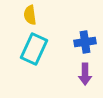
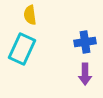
cyan rectangle: moved 12 px left
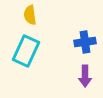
cyan rectangle: moved 4 px right, 2 px down
purple arrow: moved 2 px down
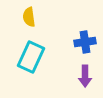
yellow semicircle: moved 1 px left, 2 px down
cyan rectangle: moved 5 px right, 6 px down
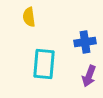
cyan rectangle: moved 13 px right, 7 px down; rotated 20 degrees counterclockwise
purple arrow: moved 4 px right; rotated 20 degrees clockwise
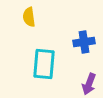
blue cross: moved 1 px left
purple arrow: moved 8 px down
